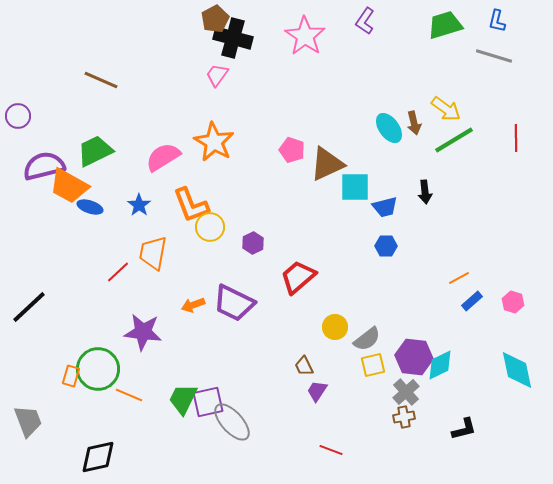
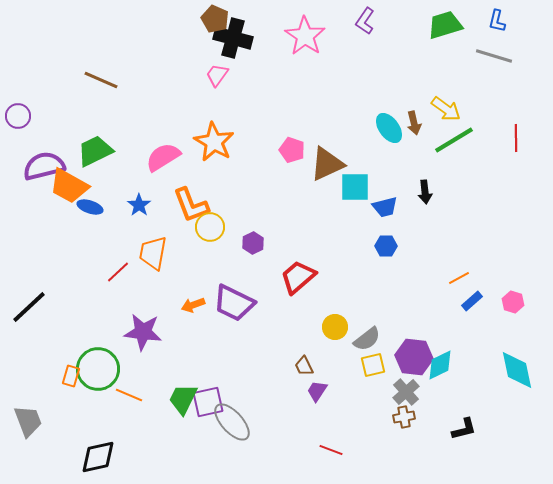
brown pentagon at (215, 19): rotated 20 degrees counterclockwise
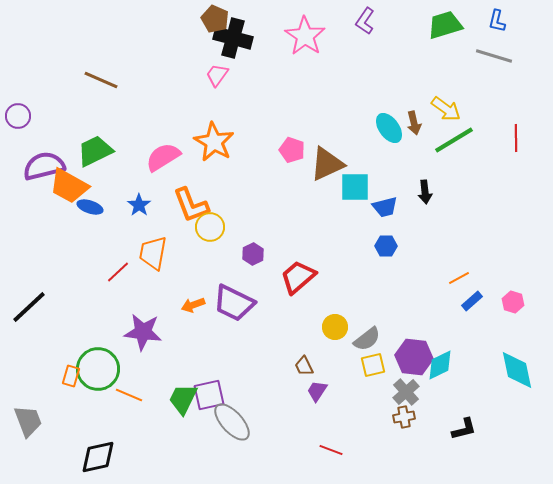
purple hexagon at (253, 243): moved 11 px down
purple square at (208, 402): moved 1 px right, 7 px up
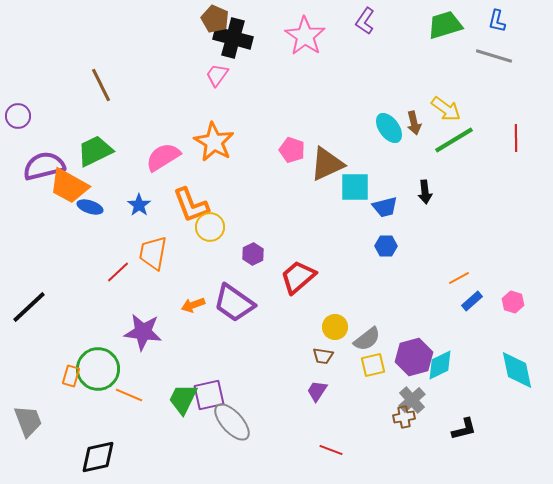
brown line at (101, 80): moved 5 px down; rotated 40 degrees clockwise
purple trapezoid at (234, 303): rotated 9 degrees clockwise
purple hexagon at (414, 357): rotated 21 degrees counterclockwise
brown trapezoid at (304, 366): moved 19 px right, 10 px up; rotated 55 degrees counterclockwise
gray cross at (406, 392): moved 6 px right, 8 px down
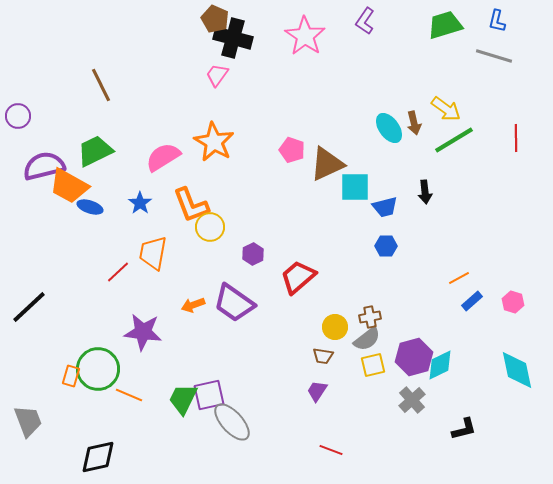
blue star at (139, 205): moved 1 px right, 2 px up
brown cross at (404, 417): moved 34 px left, 100 px up
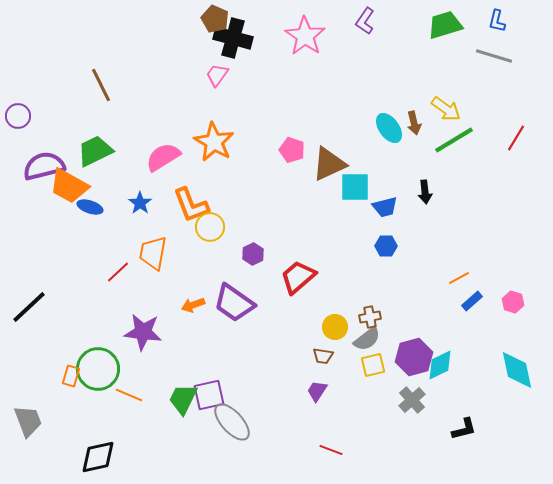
red line at (516, 138): rotated 32 degrees clockwise
brown triangle at (327, 164): moved 2 px right
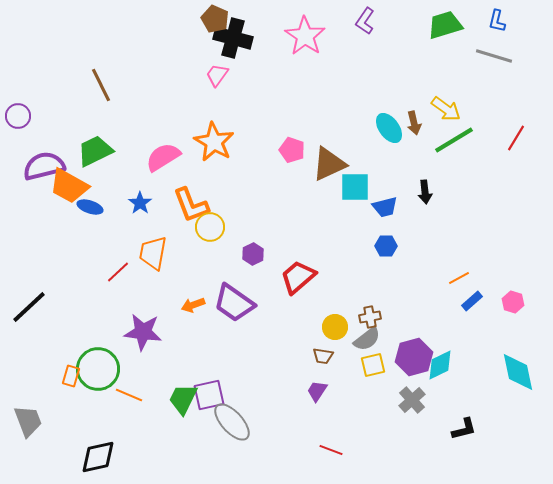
cyan diamond at (517, 370): moved 1 px right, 2 px down
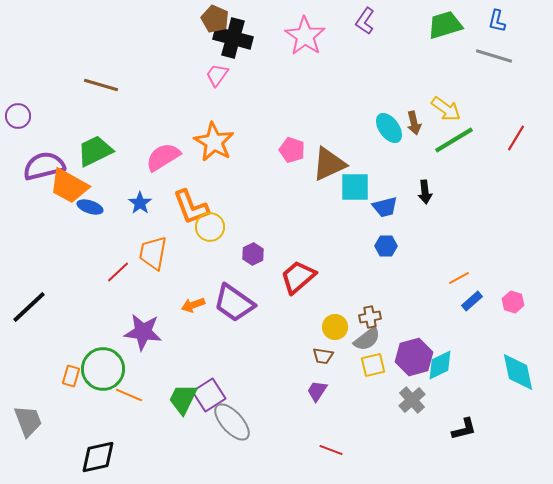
brown line at (101, 85): rotated 48 degrees counterclockwise
orange L-shape at (191, 205): moved 2 px down
green circle at (98, 369): moved 5 px right
purple square at (209, 395): rotated 20 degrees counterclockwise
